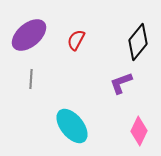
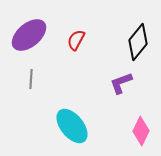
pink diamond: moved 2 px right
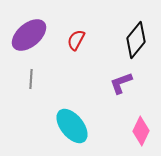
black diamond: moved 2 px left, 2 px up
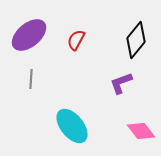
pink diamond: rotated 64 degrees counterclockwise
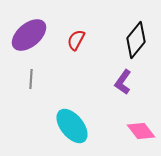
purple L-shape: moved 2 px right, 1 px up; rotated 35 degrees counterclockwise
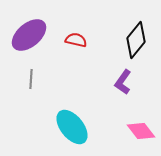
red semicircle: rotated 75 degrees clockwise
cyan ellipse: moved 1 px down
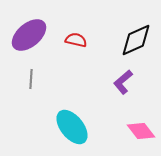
black diamond: rotated 27 degrees clockwise
purple L-shape: rotated 15 degrees clockwise
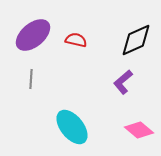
purple ellipse: moved 4 px right
pink diamond: moved 2 px left, 1 px up; rotated 12 degrees counterclockwise
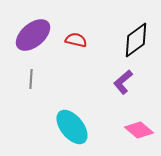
black diamond: rotated 12 degrees counterclockwise
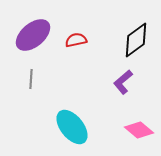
red semicircle: rotated 25 degrees counterclockwise
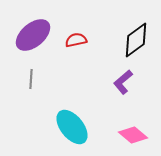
pink diamond: moved 6 px left, 5 px down
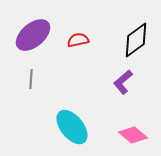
red semicircle: moved 2 px right
